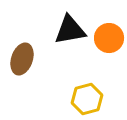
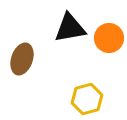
black triangle: moved 2 px up
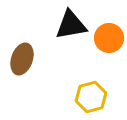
black triangle: moved 1 px right, 3 px up
yellow hexagon: moved 4 px right, 2 px up
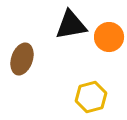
orange circle: moved 1 px up
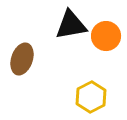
orange circle: moved 3 px left, 1 px up
yellow hexagon: rotated 12 degrees counterclockwise
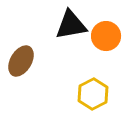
brown ellipse: moved 1 px left, 2 px down; rotated 12 degrees clockwise
yellow hexagon: moved 2 px right, 3 px up
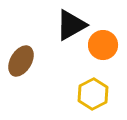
black triangle: rotated 20 degrees counterclockwise
orange circle: moved 3 px left, 9 px down
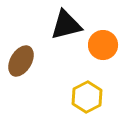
black triangle: moved 5 px left; rotated 16 degrees clockwise
yellow hexagon: moved 6 px left, 3 px down
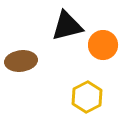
black triangle: moved 1 px right, 1 px down
brown ellipse: rotated 52 degrees clockwise
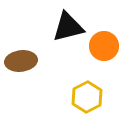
black triangle: moved 1 px right, 1 px down
orange circle: moved 1 px right, 1 px down
